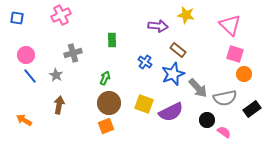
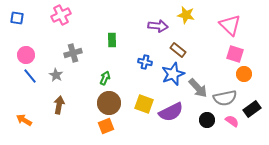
blue cross: rotated 24 degrees counterclockwise
pink semicircle: moved 8 px right, 11 px up
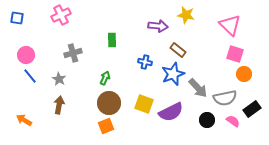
gray star: moved 3 px right, 4 px down
pink semicircle: moved 1 px right
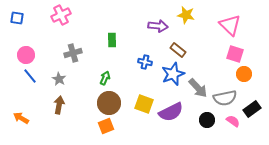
orange arrow: moved 3 px left, 2 px up
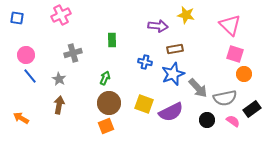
brown rectangle: moved 3 px left, 1 px up; rotated 49 degrees counterclockwise
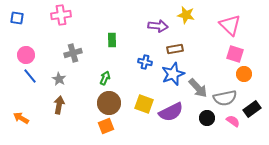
pink cross: rotated 18 degrees clockwise
black circle: moved 2 px up
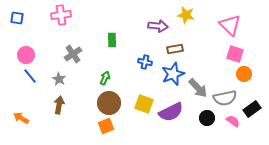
gray cross: moved 1 px down; rotated 18 degrees counterclockwise
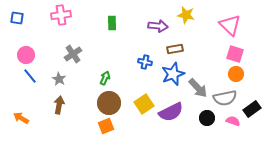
green rectangle: moved 17 px up
orange circle: moved 8 px left
yellow square: rotated 36 degrees clockwise
pink semicircle: rotated 16 degrees counterclockwise
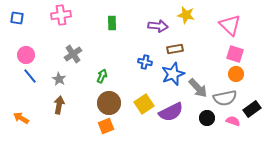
green arrow: moved 3 px left, 2 px up
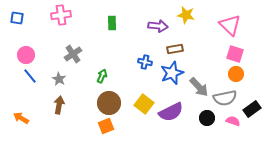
blue star: moved 1 px left, 1 px up
gray arrow: moved 1 px right, 1 px up
yellow square: rotated 18 degrees counterclockwise
